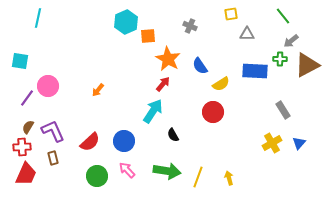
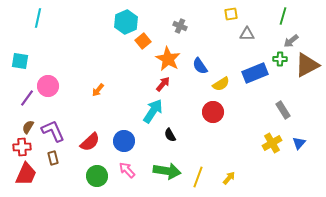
green line: rotated 54 degrees clockwise
gray cross: moved 10 px left
orange square: moved 5 px left, 5 px down; rotated 35 degrees counterclockwise
blue rectangle: moved 2 px down; rotated 25 degrees counterclockwise
black semicircle: moved 3 px left
yellow arrow: rotated 56 degrees clockwise
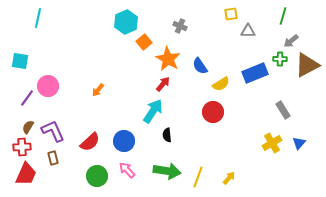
gray triangle: moved 1 px right, 3 px up
orange square: moved 1 px right, 1 px down
black semicircle: moved 3 px left; rotated 24 degrees clockwise
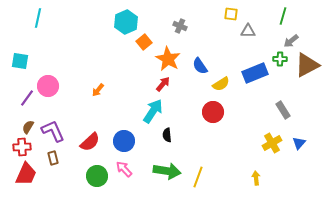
yellow square: rotated 16 degrees clockwise
pink arrow: moved 3 px left, 1 px up
yellow arrow: moved 27 px right; rotated 48 degrees counterclockwise
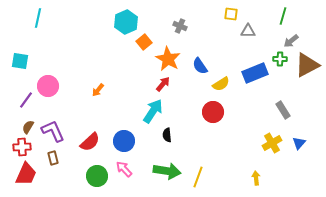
purple line: moved 1 px left, 2 px down
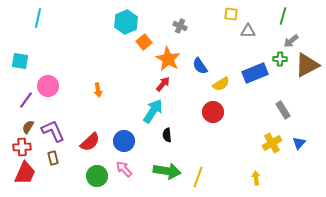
orange arrow: rotated 48 degrees counterclockwise
red trapezoid: moved 1 px left, 1 px up
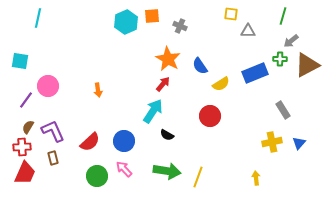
orange square: moved 8 px right, 26 px up; rotated 35 degrees clockwise
red circle: moved 3 px left, 4 px down
black semicircle: rotated 56 degrees counterclockwise
yellow cross: moved 1 px up; rotated 18 degrees clockwise
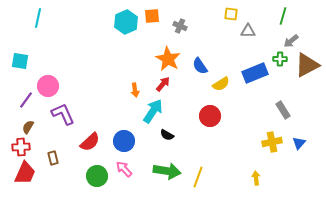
orange arrow: moved 37 px right
purple L-shape: moved 10 px right, 17 px up
red cross: moved 1 px left
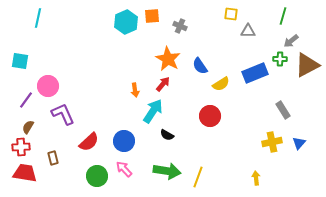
red semicircle: moved 1 px left
red trapezoid: rotated 105 degrees counterclockwise
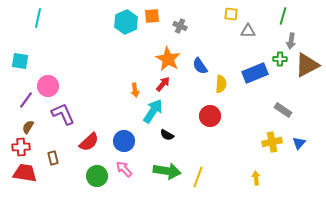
gray arrow: rotated 42 degrees counterclockwise
yellow semicircle: rotated 54 degrees counterclockwise
gray rectangle: rotated 24 degrees counterclockwise
